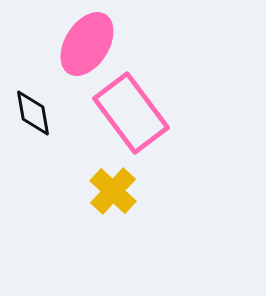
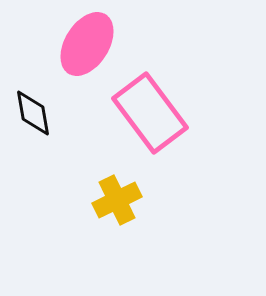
pink rectangle: moved 19 px right
yellow cross: moved 4 px right, 9 px down; rotated 21 degrees clockwise
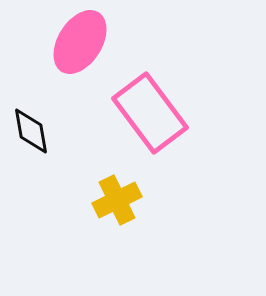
pink ellipse: moved 7 px left, 2 px up
black diamond: moved 2 px left, 18 px down
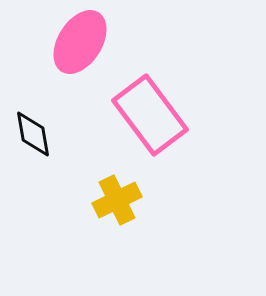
pink rectangle: moved 2 px down
black diamond: moved 2 px right, 3 px down
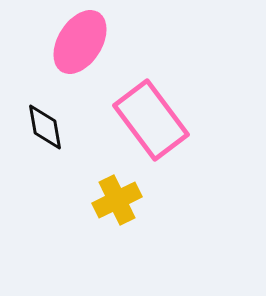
pink rectangle: moved 1 px right, 5 px down
black diamond: moved 12 px right, 7 px up
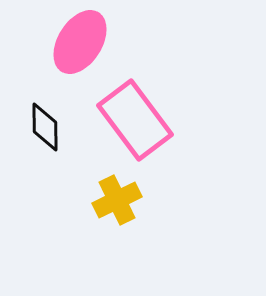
pink rectangle: moved 16 px left
black diamond: rotated 9 degrees clockwise
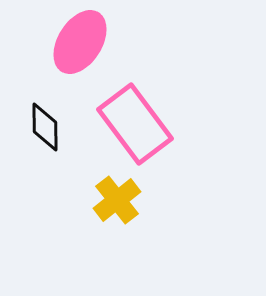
pink rectangle: moved 4 px down
yellow cross: rotated 12 degrees counterclockwise
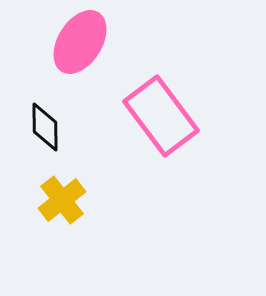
pink rectangle: moved 26 px right, 8 px up
yellow cross: moved 55 px left
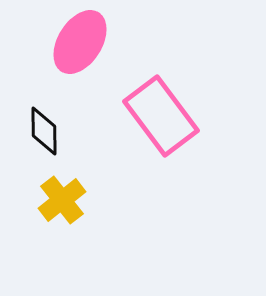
black diamond: moved 1 px left, 4 px down
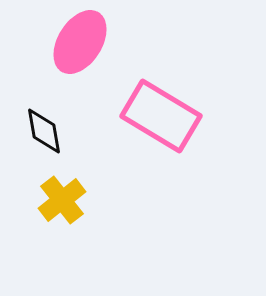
pink rectangle: rotated 22 degrees counterclockwise
black diamond: rotated 9 degrees counterclockwise
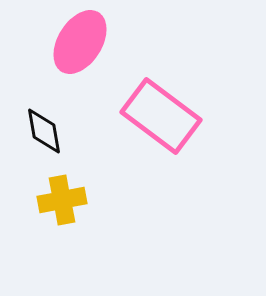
pink rectangle: rotated 6 degrees clockwise
yellow cross: rotated 27 degrees clockwise
